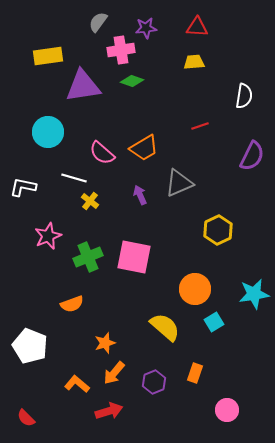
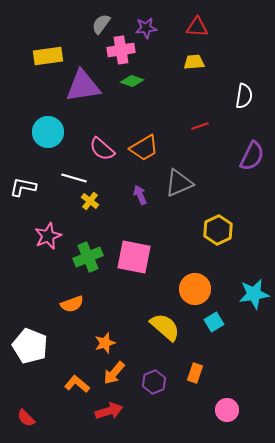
gray semicircle: moved 3 px right, 2 px down
pink semicircle: moved 4 px up
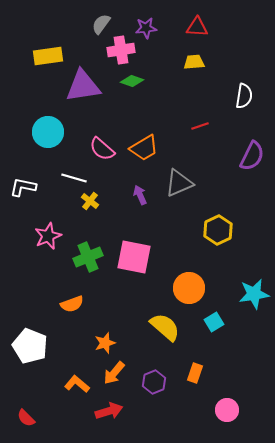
orange circle: moved 6 px left, 1 px up
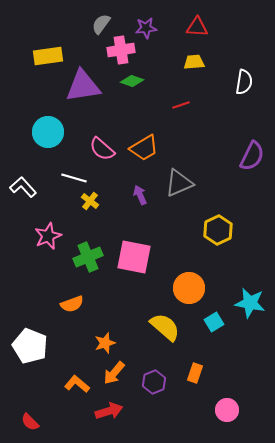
white semicircle: moved 14 px up
red line: moved 19 px left, 21 px up
white L-shape: rotated 36 degrees clockwise
cyan star: moved 4 px left, 9 px down; rotated 20 degrees clockwise
red semicircle: moved 4 px right, 4 px down
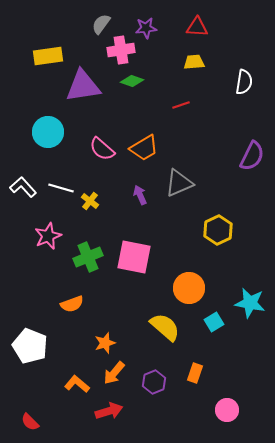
white line: moved 13 px left, 10 px down
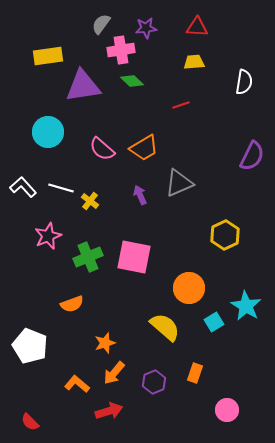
green diamond: rotated 25 degrees clockwise
yellow hexagon: moved 7 px right, 5 px down
cyan star: moved 4 px left, 3 px down; rotated 20 degrees clockwise
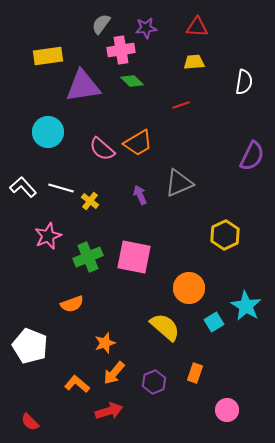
orange trapezoid: moved 6 px left, 5 px up
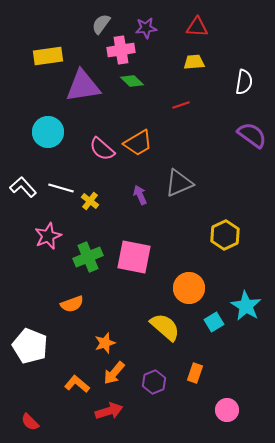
purple semicircle: moved 21 px up; rotated 80 degrees counterclockwise
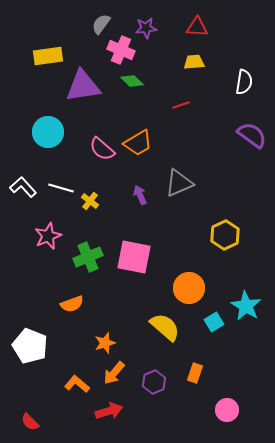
pink cross: rotated 32 degrees clockwise
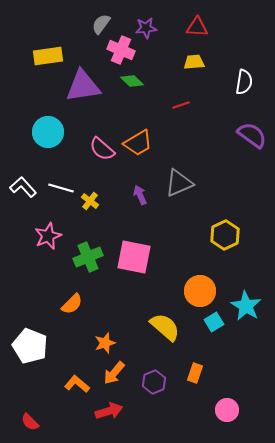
orange circle: moved 11 px right, 3 px down
orange semicircle: rotated 25 degrees counterclockwise
